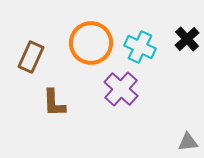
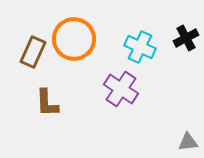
black cross: moved 1 px left, 1 px up; rotated 15 degrees clockwise
orange circle: moved 17 px left, 4 px up
brown rectangle: moved 2 px right, 5 px up
purple cross: rotated 8 degrees counterclockwise
brown L-shape: moved 7 px left
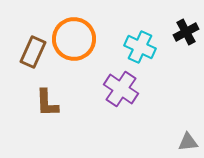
black cross: moved 6 px up
